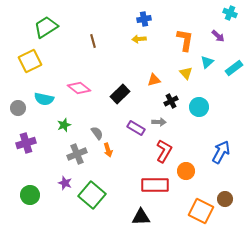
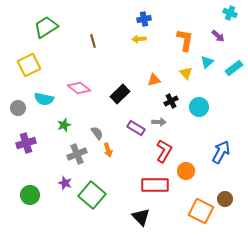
yellow square: moved 1 px left, 4 px down
black triangle: rotated 48 degrees clockwise
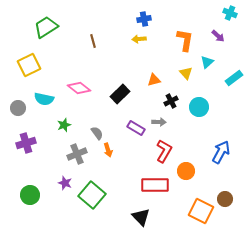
cyan rectangle: moved 10 px down
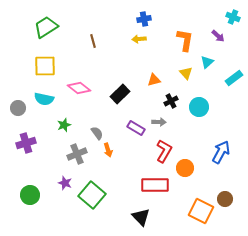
cyan cross: moved 3 px right, 4 px down
yellow square: moved 16 px right, 1 px down; rotated 25 degrees clockwise
orange circle: moved 1 px left, 3 px up
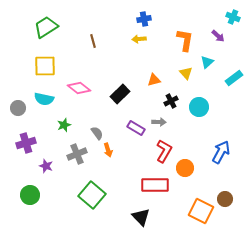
purple star: moved 19 px left, 17 px up
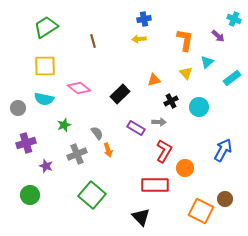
cyan cross: moved 1 px right, 2 px down
cyan rectangle: moved 2 px left
blue arrow: moved 2 px right, 2 px up
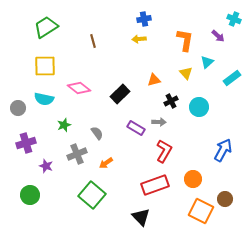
orange arrow: moved 2 px left, 13 px down; rotated 72 degrees clockwise
orange circle: moved 8 px right, 11 px down
red rectangle: rotated 20 degrees counterclockwise
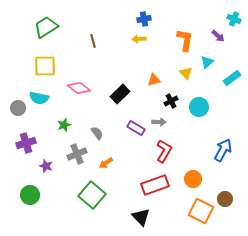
cyan semicircle: moved 5 px left, 1 px up
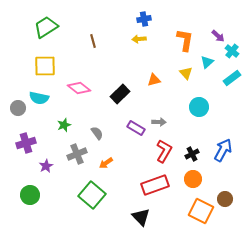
cyan cross: moved 2 px left, 32 px down; rotated 16 degrees clockwise
black cross: moved 21 px right, 53 px down
purple star: rotated 24 degrees clockwise
